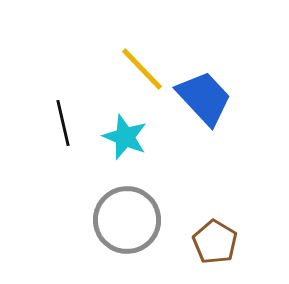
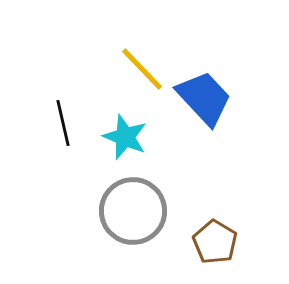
gray circle: moved 6 px right, 9 px up
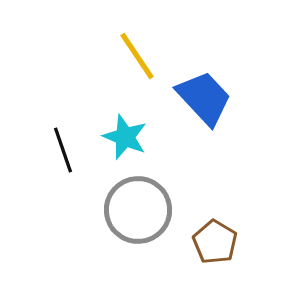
yellow line: moved 5 px left, 13 px up; rotated 10 degrees clockwise
black line: moved 27 px down; rotated 6 degrees counterclockwise
gray circle: moved 5 px right, 1 px up
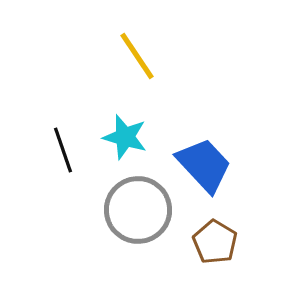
blue trapezoid: moved 67 px down
cyan star: rotated 6 degrees counterclockwise
